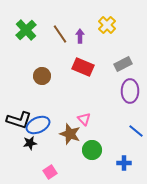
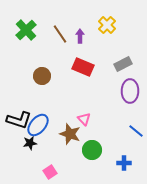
blue ellipse: rotated 25 degrees counterclockwise
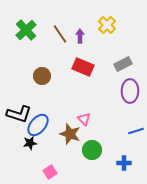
black L-shape: moved 6 px up
blue line: rotated 56 degrees counterclockwise
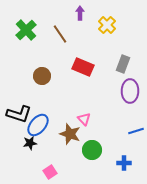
purple arrow: moved 23 px up
gray rectangle: rotated 42 degrees counterclockwise
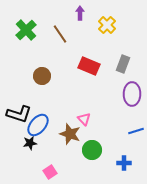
red rectangle: moved 6 px right, 1 px up
purple ellipse: moved 2 px right, 3 px down
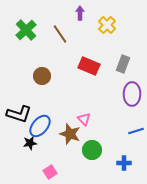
blue ellipse: moved 2 px right, 1 px down
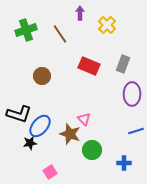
green cross: rotated 25 degrees clockwise
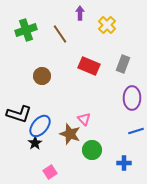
purple ellipse: moved 4 px down
black star: moved 5 px right; rotated 24 degrees counterclockwise
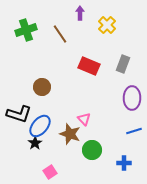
brown circle: moved 11 px down
blue line: moved 2 px left
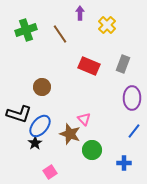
blue line: rotated 35 degrees counterclockwise
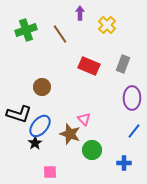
pink square: rotated 32 degrees clockwise
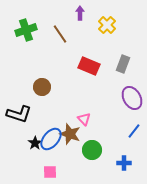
purple ellipse: rotated 30 degrees counterclockwise
blue ellipse: moved 11 px right, 13 px down
